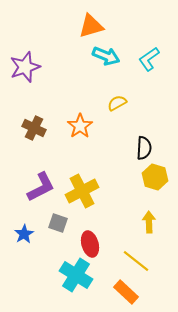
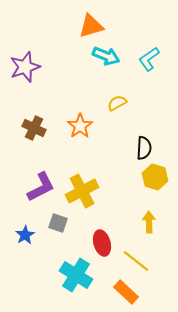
blue star: moved 1 px right, 1 px down
red ellipse: moved 12 px right, 1 px up
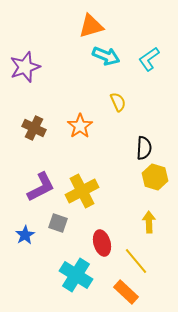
yellow semicircle: moved 1 px right, 1 px up; rotated 96 degrees clockwise
yellow line: rotated 12 degrees clockwise
